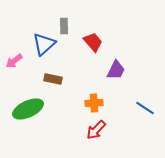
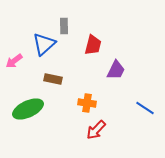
red trapezoid: moved 3 px down; rotated 55 degrees clockwise
orange cross: moved 7 px left; rotated 12 degrees clockwise
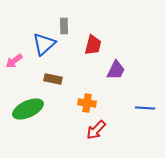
blue line: rotated 30 degrees counterclockwise
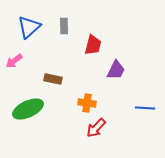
blue triangle: moved 15 px left, 17 px up
red arrow: moved 2 px up
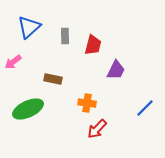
gray rectangle: moved 1 px right, 10 px down
pink arrow: moved 1 px left, 1 px down
blue line: rotated 48 degrees counterclockwise
red arrow: moved 1 px right, 1 px down
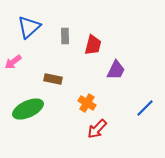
orange cross: rotated 24 degrees clockwise
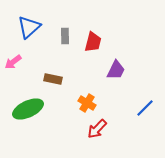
red trapezoid: moved 3 px up
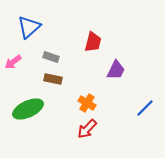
gray rectangle: moved 14 px left, 21 px down; rotated 70 degrees counterclockwise
red arrow: moved 10 px left
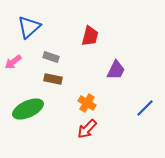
red trapezoid: moved 3 px left, 6 px up
